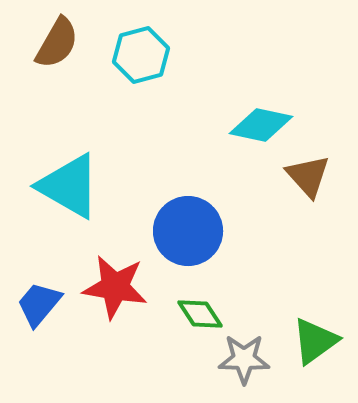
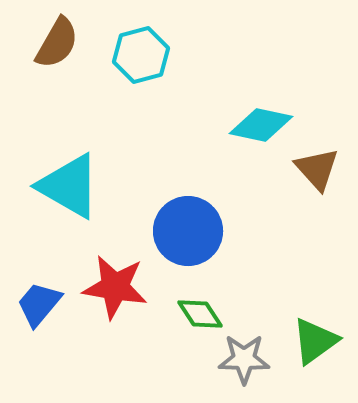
brown triangle: moved 9 px right, 7 px up
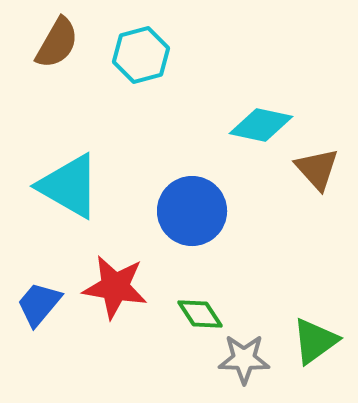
blue circle: moved 4 px right, 20 px up
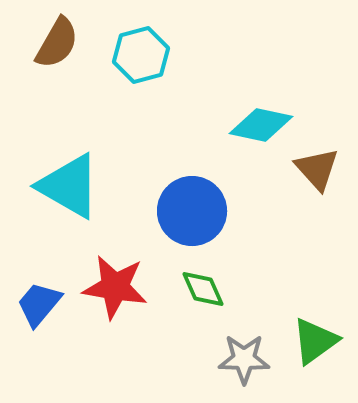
green diamond: moved 3 px right, 25 px up; rotated 9 degrees clockwise
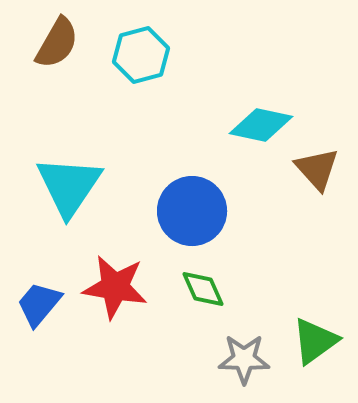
cyan triangle: rotated 34 degrees clockwise
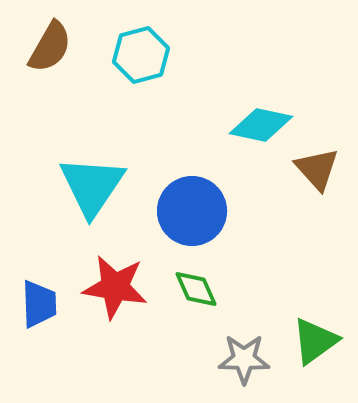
brown semicircle: moved 7 px left, 4 px down
cyan triangle: moved 23 px right
green diamond: moved 7 px left
blue trapezoid: rotated 138 degrees clockwise
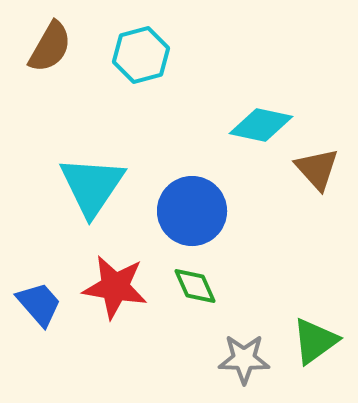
green diamond: moved 1 px left, 3 px up
blue trapezoid: rotated 39 degrees counterclockwise
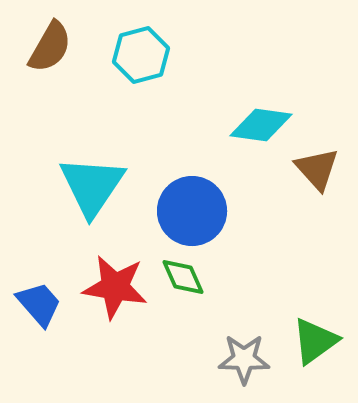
cyan diamond: rotated 4 degrees counterclockwise
green diamond: moved 12 px left, 9 px up
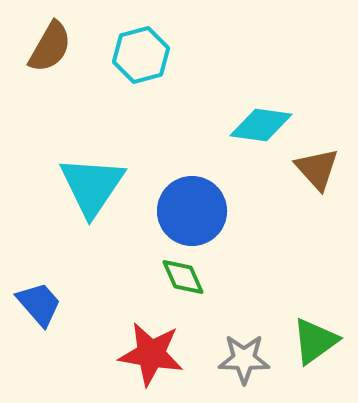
red star: moved 36 px right, 67 px down
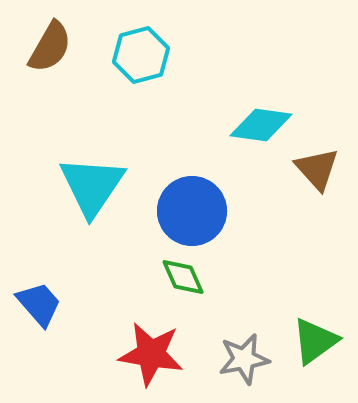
gray star: rotated 12 degrees counterclockwise
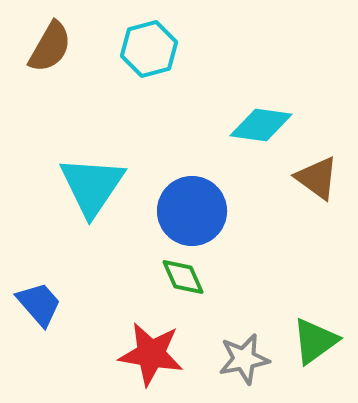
cyan hexagon: moved 8 px right, 6 px up
brown triangle: moved 9 px down; rotated 12 degrees counterclockwise
